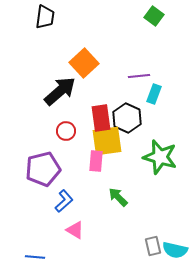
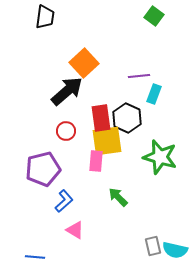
black arrow: moved 7 px right
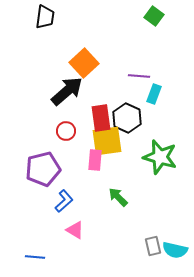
purple line: rotated 10 degrees clockwise
pink rectangle: moved 1 px left, 1 px up
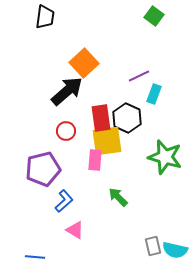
purple line: rotated 30 degrees counterclockwise
green star: moved 5 px right
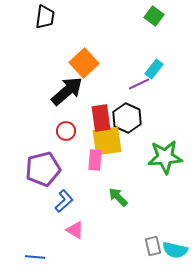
purple line: moved 8 px down
cyan rectangle: moved 25 px up; rotated 18 degrees clockwise
green star: rotated 20 degrees counterclockwise
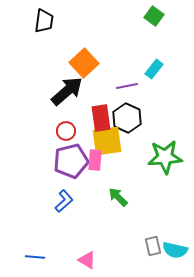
black trapezoid: moved 1 px left, 4 px down
purple line: moved 12 px left, 2 px down; rotated 15 degrees clockwise
purple pentagon: moved 28 px right, 8 px up
pink triangle: moved 12 px right, 30 px down
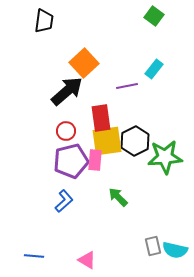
black hexagon: moved 8 px right, 23 px down; rotated 8 degrees clockwise
blue line: moved 1 px left, 1 px up
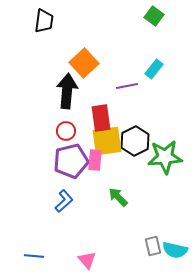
black arrow: rotated 44 degrees counterclockwise
pink triangle: rotated 18 degrees clockwise
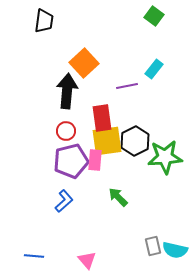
red rectangle: moved 1 px right
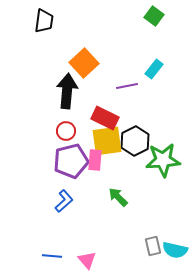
red rectangle: moved 3 px right; rotated 56 degrees counterclockwise
green star: moved 2 px left, 3 px down
blue line: moved 18 px right
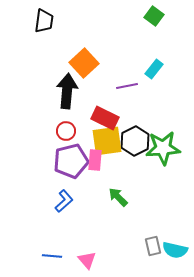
green star: moved 12 px up
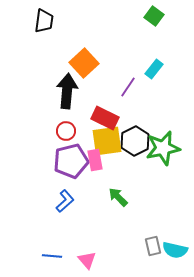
purple line: moved 1 px right, 1 px down; rotated 45 degrees counterclockwise
green star: rotated 8 degrees counterclockwise
pink rectangle: rotated 15 degrees counterclockwise
blue L-shape: moved 1 px right
